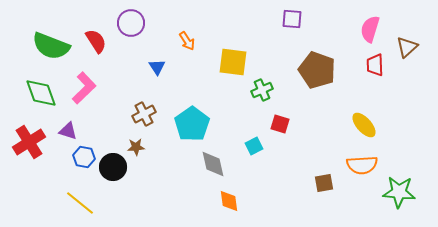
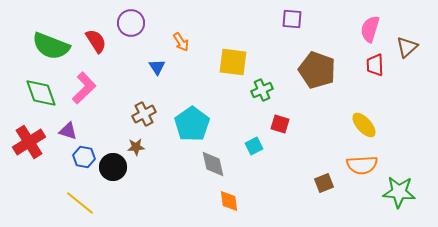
orange arrow: moved 6 px left, 1 px down
brown square: rotated 12 degrees counterclockwise
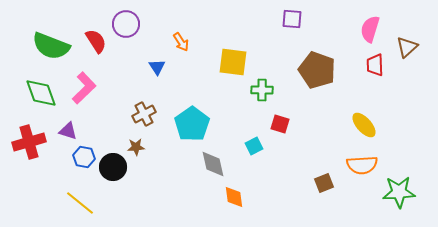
purple circle: moved 5 px left, 1 px down
green cross: rotated 25 degrees clockwise
red cross: rotated 16 degrees clockwise
green star: rotated 8 degrees counterclockwise
orange diamond: moved 5 px right, 4 px up
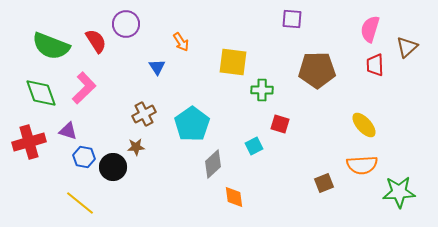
brown pentagon: rotated 21 degrees counterclockwise
gray diamond: rotated 60 degrees clockwise
